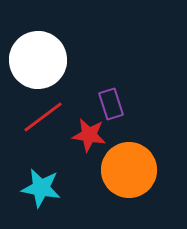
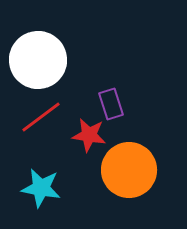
red line: moved 2 px left
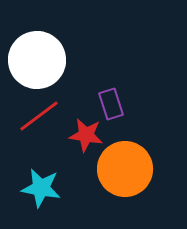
white circle: moved 1 px left
red line: moved 2 px left, 1 px up
red star: moved 3 px left
orange circle: moved 4 px left, 1 px up
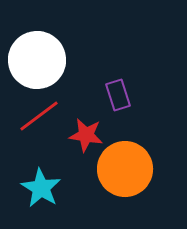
purple rectangle: moved 7 px right, 9 px up
cyan star: rotated 21 degrees clockwise
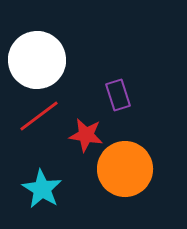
cyan star: moved 1 px right, 1 px down
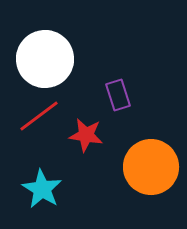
white circle: moved 8 px right, 1 px up
orange circle: moved 26 px right, 2 px up
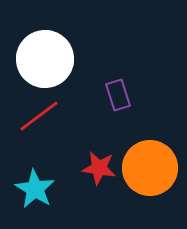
red star: moved 13 px right, 33 px down
orange circle: moved 1 px left, 1 px down
cyan star: moved 7 px left
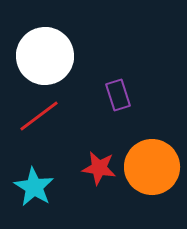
white circle: moved 3 px up
orange circle: moved 2 px right, 1 px up
cyan star: moved 1 px left, 2 px up
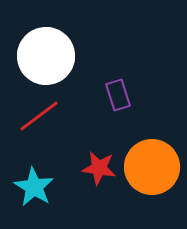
white circle: moved 1 px right
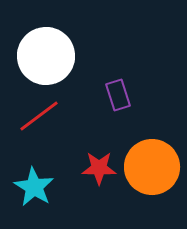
red star: rotated 8 degrees counterclockwise
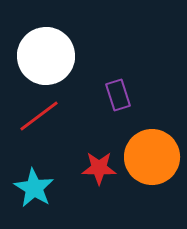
orange circle: moved 10 px up
cyan star: moved 1 px down
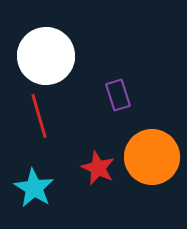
red line: rotated 69 degrees counterclockwise
red star: moved 1 px left; rotated 24 degrees clockwise
